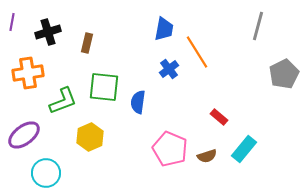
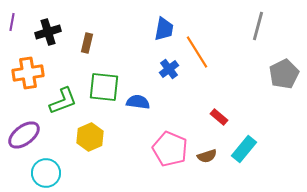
blue semicircle: rotated 90 degrees clockwise
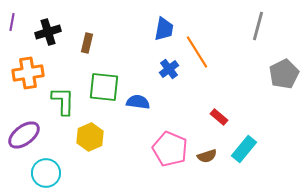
green L-shape: rotated 68 degrees counterclockwise
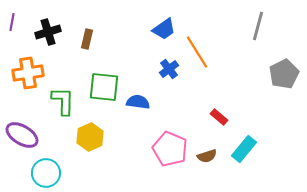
blue trapezoid: rotated 45 degrees clockwise
brown rectangle: moved 4 px up
purple ellipse: moved 2 px left; rotated 68 degrees clockwise
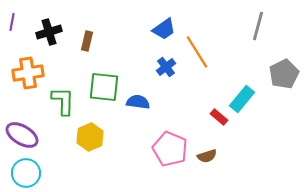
black cross: moved 1 px right
brown rectangle: moved 2 px down
blue cross: moved 3 px left, 2 px up
cyan rectangle: moved 2 px left, 50 px up
cyan circle: moved 20 px left
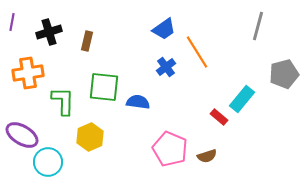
gray pentagon: rotated 12 degrees clockwise
cyan circle: moved 22 px right, 11 px up
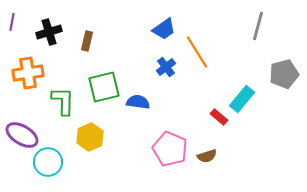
green square: rotated 20 degrees counterclockwise
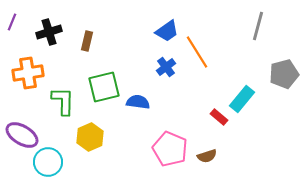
purple line: rotated 12 degrees clockwise
blue trapezoid: moved 3 px right, 2 px down
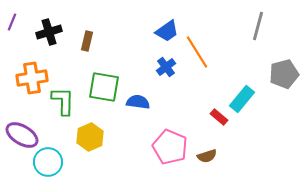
orange cross: moved 4 px right, 5 px down
green square: rotated 24 degrees clockwise
pink pentagon: moved 2 px up
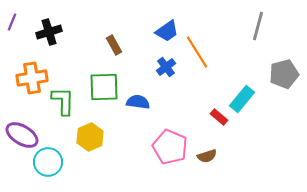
brown rectangle: moved 27 px right, 4 px down; rotated 42 degrees counterclockwise
green square: rotated 12 degrees counterclockwise
